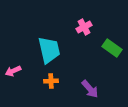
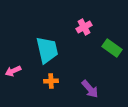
cyan trapezoid: moved 2 px left
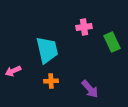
pink cross: rotated 21 degrees clockwise
green rectangle: moved 6 px up; rotated 30 degrees clockwise
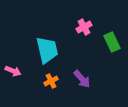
pink cross: rotated 21 degrees counterclockwise
pink arrow: rotated 133 degrees counterclockwise
orange cross: rotated 24 degrees counterclockwise
purple arrow: moved 8 px left, 10 px up
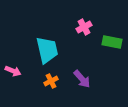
green rectangle: rotated 54 degrees counterclockwise
